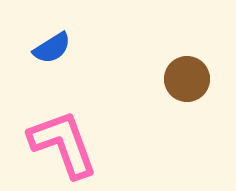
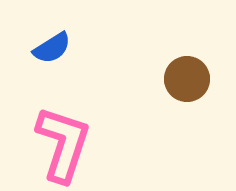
pink L-shape: rotated 38 degrees clockwise
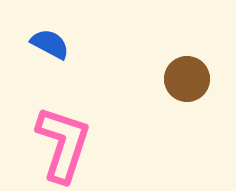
blue semicircle: moved 2 px left, 4 px up; rotated 120 degrees counterclockwise
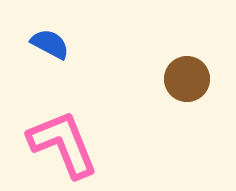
pink L-shape: rotated 40 degrees counterclockwise
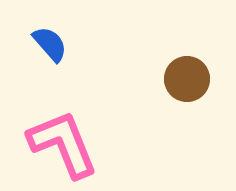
blue semicircle: rotated 21 degrees clockwise
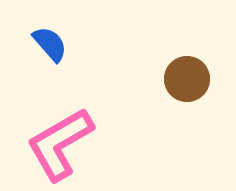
pink L-shape: moved 3 px left; rotated 98 degrees counterclockwise
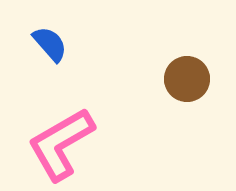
pink L-shape: moved 1 px right
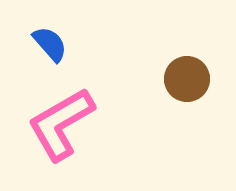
pink L-shape: moved 20 px up
